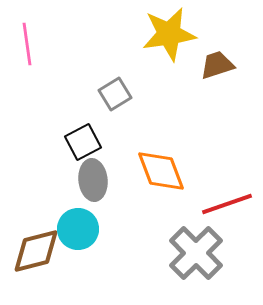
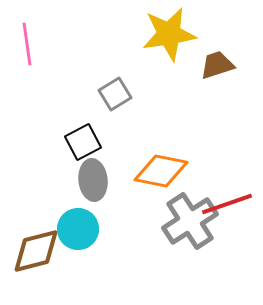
orange diamond: rotated 58 degrees counterclockwise
gray cross: moved 6 px left, 32 px up; rotated 12 degrees clockwise
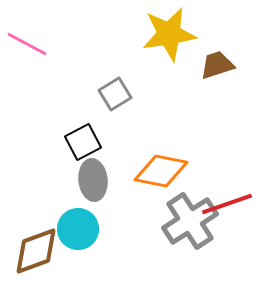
pink line: rotated 54 degrees counterclockwise
brown diamond: rotated 6 degrees counterclockwise
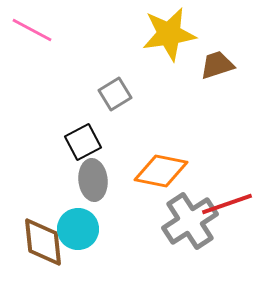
pink line: moved 5 px right, 14 px up
brown diamond: moved 7 px right, 9 px up; rotated 76 degrees counterclockwise
